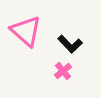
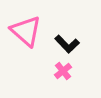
black L-shape: moved 3 px left
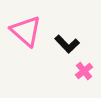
pink cross: moved 21 px right
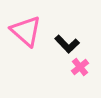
pink cross: moved 4 px left, 4 px up
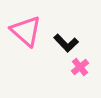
black L-shape: moved 1 px left, 1 px up
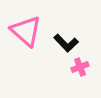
pink cross: rotated 18 degrees clockwise
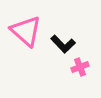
black L-shape: moved 3 px left, 1 px down
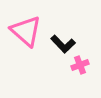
pink cross: moved 2 px up
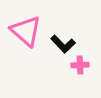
pink cross: rotated 18 degrees clockwise
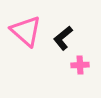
black L-shape: moved 6 px up; rotated 95 degrees clockwise
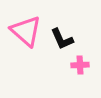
black L-shape: moved 1 px left, 1 px down; rotated 75 degrees counterclockwise
